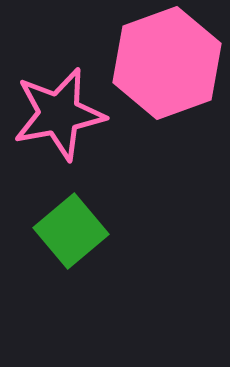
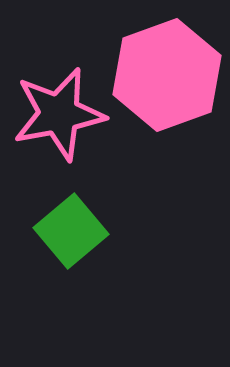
pink hexagon: moved 12 px down
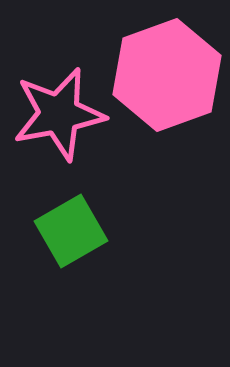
green square: rotated 10 degrees clockwise
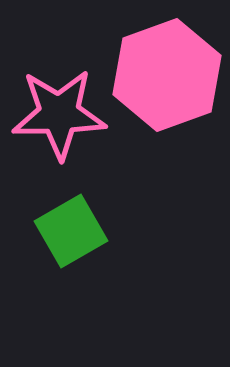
pink star: rotated 10 degrees clockwise
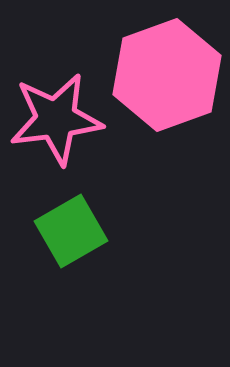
pink star: moved 3 px left, 5 px down; rotated 6 degrees counterclockwise
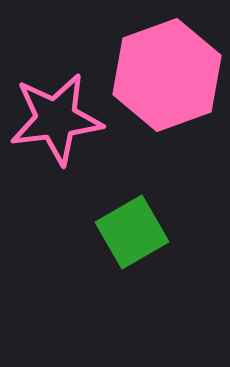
green square: moved 61 px right, 1 px down
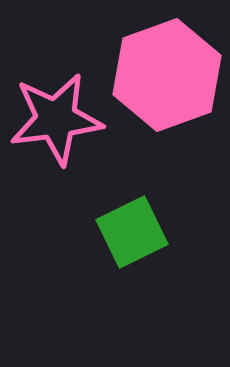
green square: rotated 4 degrees clockwise
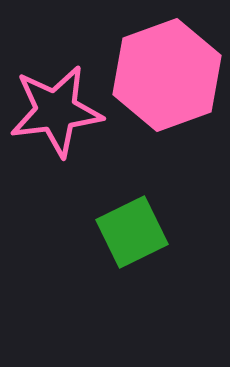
pink star: moved 8 px up
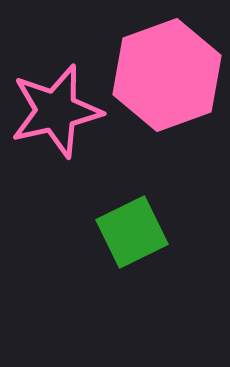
pink star: rotated 6 degrees counterclockwise
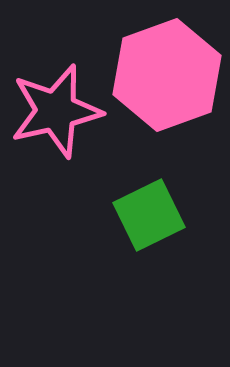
green square: moved 17 px right, 17 px up
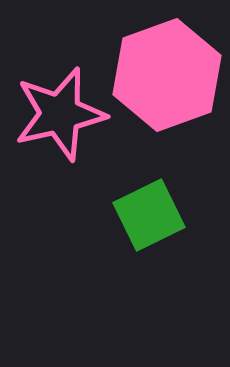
pink star: moved 4 px right, 3 px down
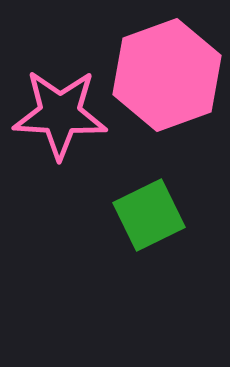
pink star: rotated 16 degrees clockwise
